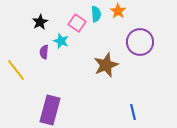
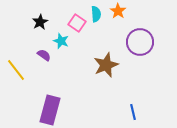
purple semicircle: moved 3 px down; rotated 120 degrees clockwise
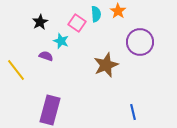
purple semicircle: moved 2 px right, 1 px down; rotated 16 degrees counterclockwise
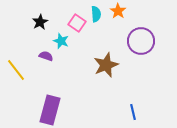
purple circle: moved 1 px right, 1 px up
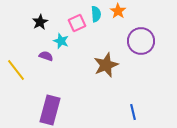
pink square: rotated 30 degrees clockwise
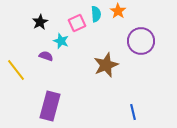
purple rectangle: moved 4 px up
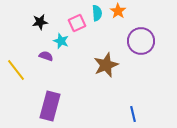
cyan semicircle: moved 1 px right, 1 px up
black star: rotated 21 degrees clockwise
blue line: moved 2 px down
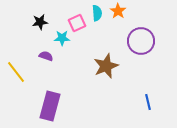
cyan star: moved 1 px right, 3 px up; rotated 21 degrees counterclockwise
brown star: moved 1 px down
yellow line: moved 2 px down
blue line: moved 15 px right, 12 px up
